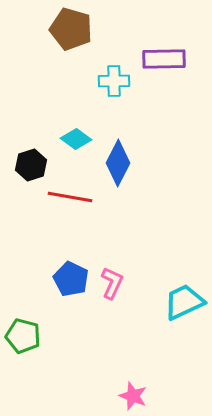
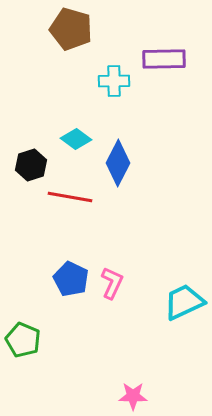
green pentagon: moved 4 px down; rotated 8 degrees clockwise
pink star: rotated 20 degrees counterclockwise
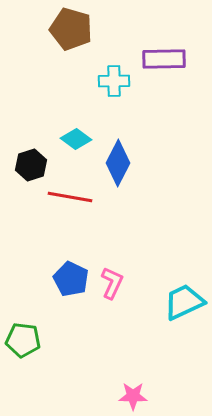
green pentagon: rotated 16 degrees counterclockwise
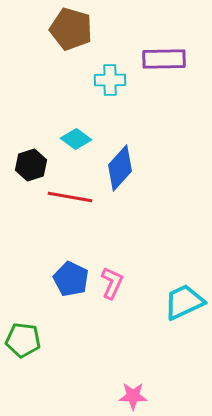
cyan cross: moved 4 px left, 1 px up
blue diamond: moved 2 px right, 5 px down; rotated 15 degrees clockwise
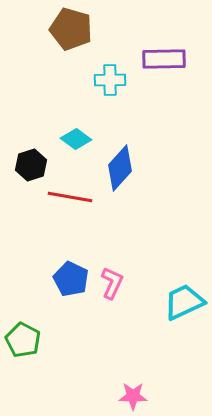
green pentagon: rotated 20 degrees clockwise
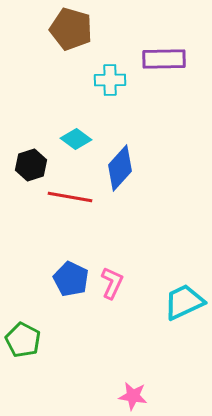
pink star: rotated 8 degrees clockwise
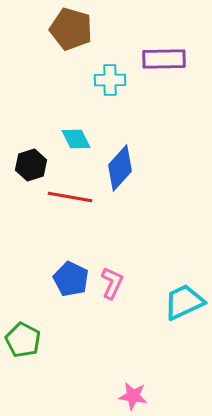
cyan diamond: rotated 28 degrees clockwise
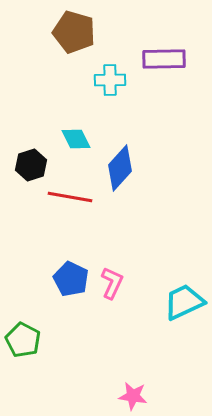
brown pentagon: moved 3 px right, 3 px down
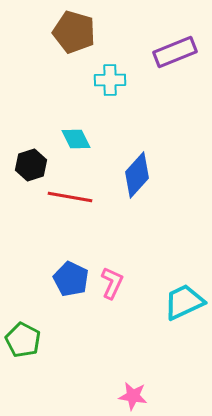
purple rectangle: moved 11 px right, 7 px up; rotated 21 degrees counterclockwise
blue diamond: moved 17 px right, 7 px down
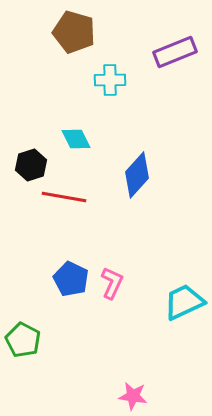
red line: moved 6 px left
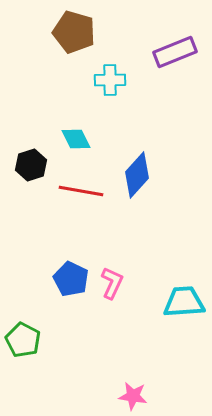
red line: moved 17 px right, 6 px up
cyan trapezoid: rotated 21 degrees clockwise
